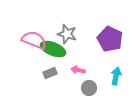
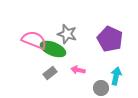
gray rectangle: rotated 16 degrees counterclockwise
gray circle: moved 12 px right
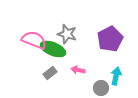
purple pentagon: rotated 20 degrees clockwise
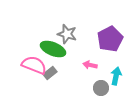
pink semicircle: moved 25 px down
pink arrow: moved 12 px right, 5 px up
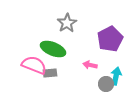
gray star: moved 11 px up; rotated 24 degrees clockwise
gray rectangle: rotated 32 degrees clockwise
gray circle: moved 5 px right, 4 px up
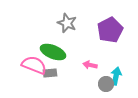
gray star: rotated 18 degrees counterclockwise
purple pentagon: moved 9 px up
green ellipse: moved 3 px down
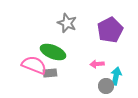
pink arrow: moved 7 px right, 1 px up; rotated 16 degrees counterclockwise
gray circle: moved 2 px down
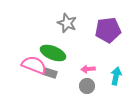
purple pentagon: moved 2 px left; rotated 20 degrees clockwise
green ellipse: moved 1 px down
pink arrow: moved 9 px left, 5 px down
gray rectangle: rotated 24 degrees clockwise
gray circle: moved 19 px left
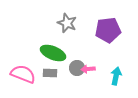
pink semicircle: moved 11 px left, 9 px down
gray rectangle: rotated 16 degrees counterclockwise
gray circle: moved 10 px left, 18 px up
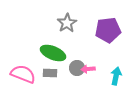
gray star: rotated 18 degrees clockwise
